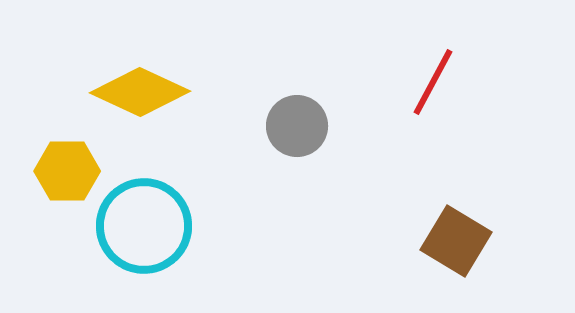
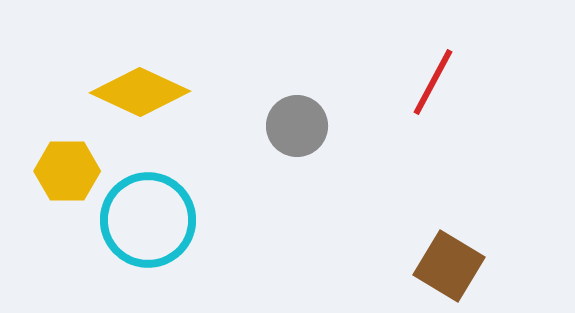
cyan circle: moved 4 px right, 6 px up
brown square: moved 7 px left, 25 px down
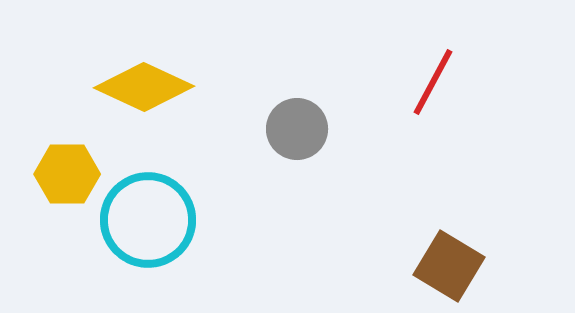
yellow diamond: moved 4 px right, 5 px up
gray circle: moved 3 px down
yellow hexagon: moved 3 px down
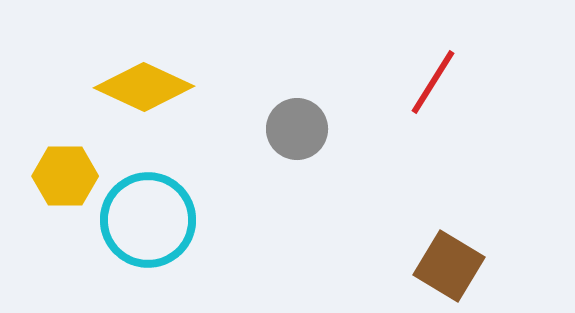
red line: rotated 4 degrees clockwise
yellow hexagon: moved 2 px left, 2 px down
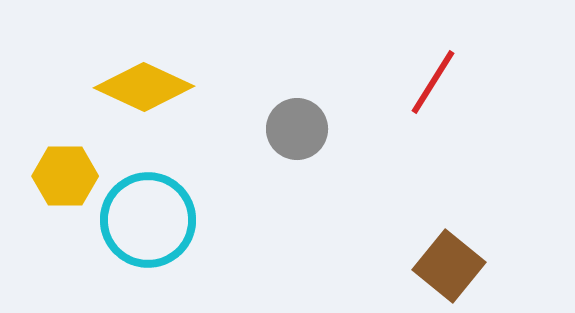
brown square: rotated 8 degrees clockwise
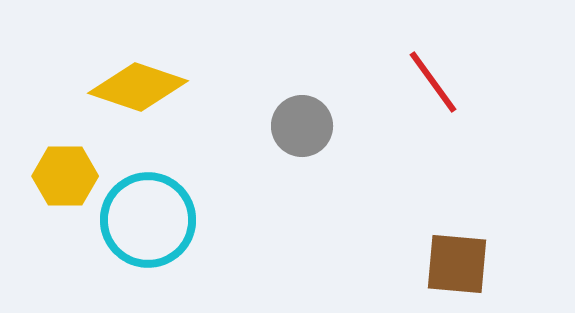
red line: rotated 68 degrees counterclockwise
yellow diamond: moved 6 px left; rotated 6 degrees counterclockwise
gray circle: moved 5 px right, 3 px up
brown square: moved 8 px right, 2 px up; rotated 34 degrees counterclockwise
